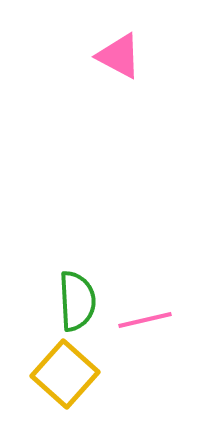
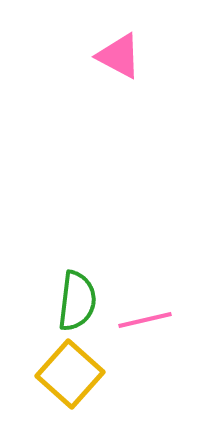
green semicircle: rotated 10 degrees clockwise
yellow square: moved 5 px right
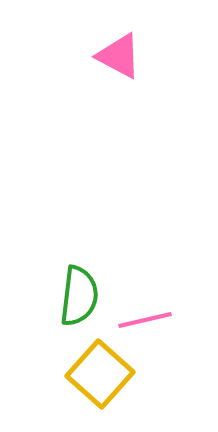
green semicircle: moved 2 px right, 5 px up
yellow square: moved 30 px right
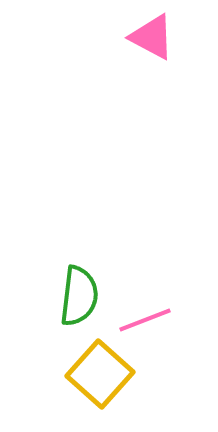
pink triangle: moved 33 px right, 19 px up
pink line: rotated 8 degrees counterclockwise
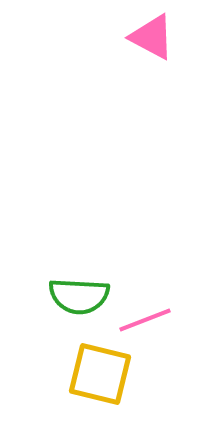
green semicircle: rotated 86 degrees clockwise
yellow square: rotated 28 degrees counterclockwise
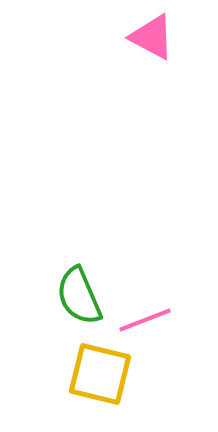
green semicircle: rotated 64 degrees clockwise
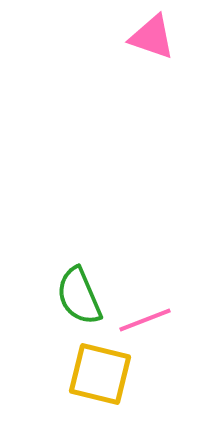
pink triangle: rotated 9 degrees counterclockwise
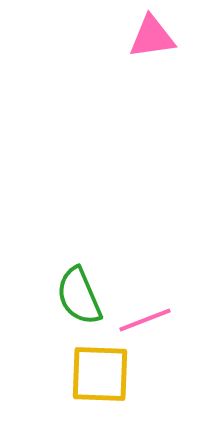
pink triangle: rotated 27 degrees counterclockwise
yellow square: rotated 12 degrees counterclockwise
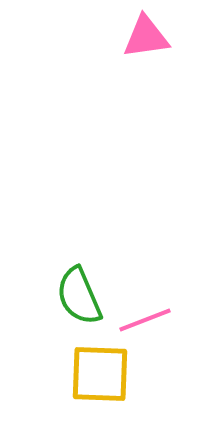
pink triangle: moved 6 px left
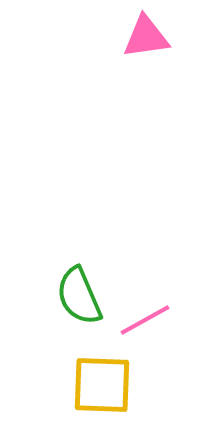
pink line: rotated 8 degrees counterclockwise
yellow square: moved 2 px right, 11 px down
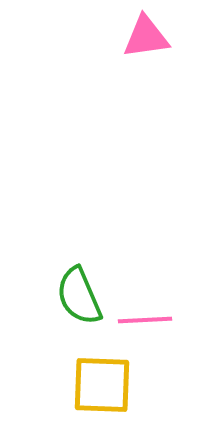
pink line: rotated 26 degrees clockwise
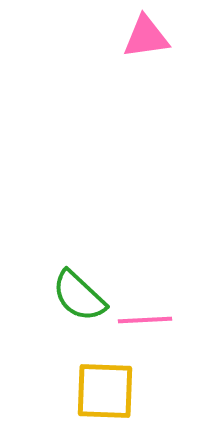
green semicircle: rotated 24 degrees counterclockwise
yellow square: moved 3 px right, 6 px down
